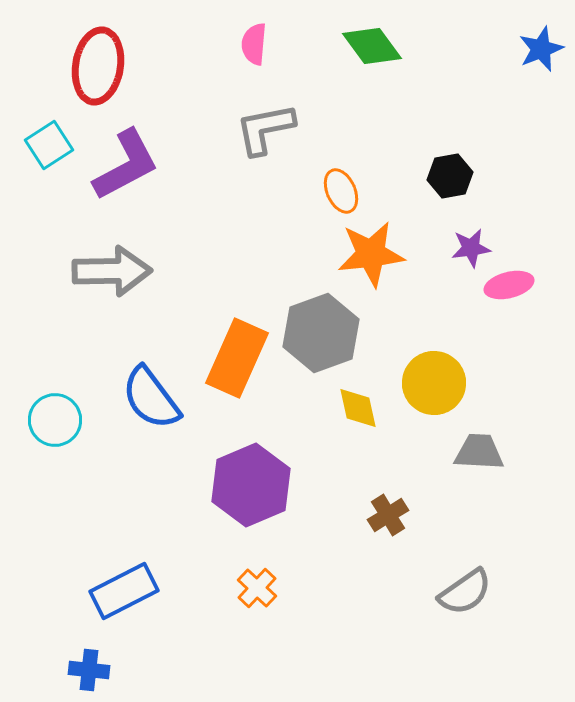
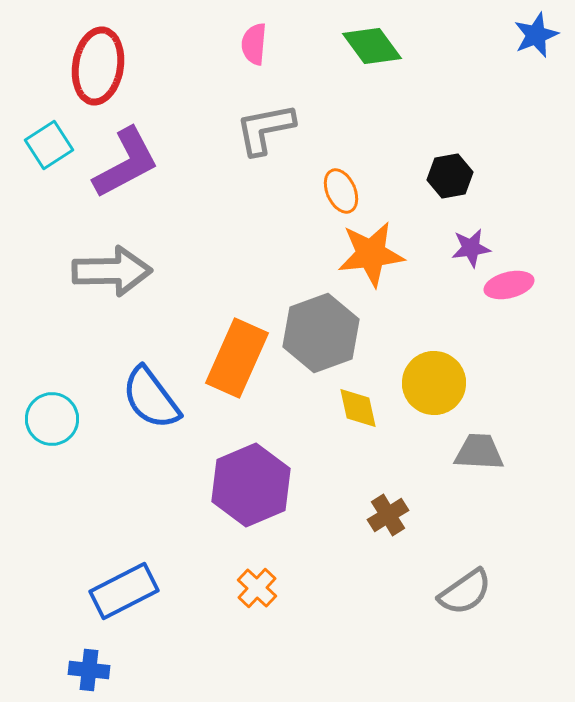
blue star: moved 5 px left, 14 px up
purple L-shape: moved 2 px up
cyan circle: moved 3 px left, 1 px up
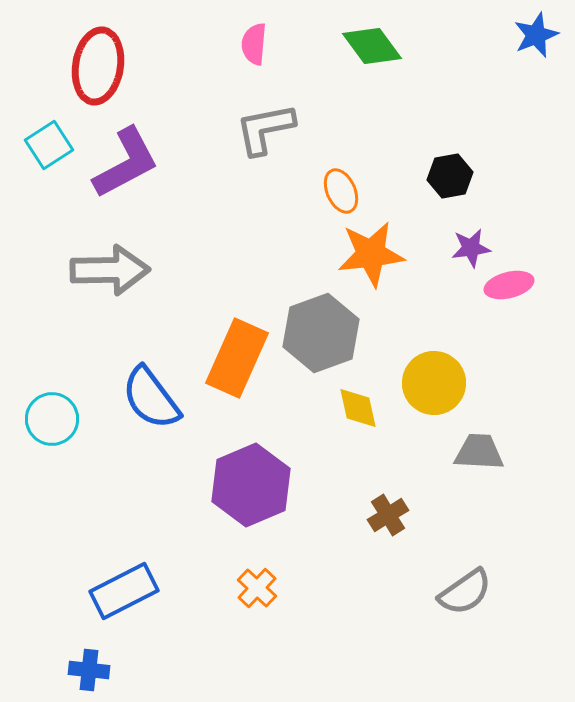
gray arrow: moved 2 px left, 1 px up
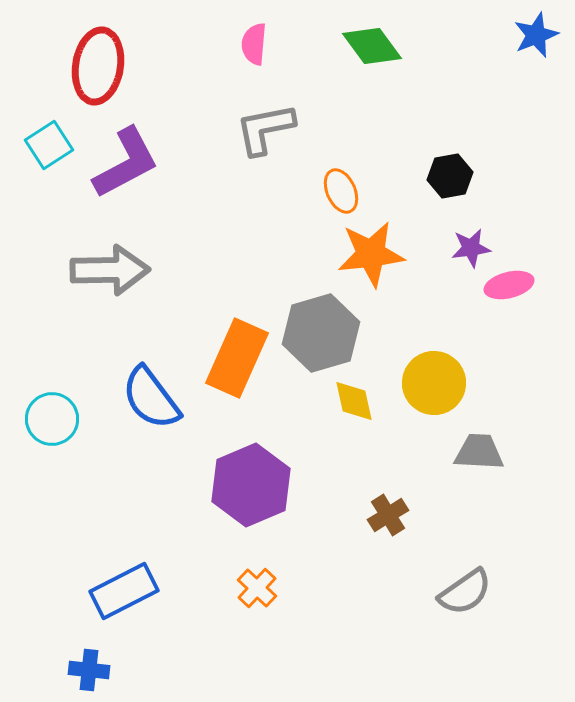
gray hexagon: rotated 4 degrees clockwise
yellow diamond: moved 4 px left, 7 px up
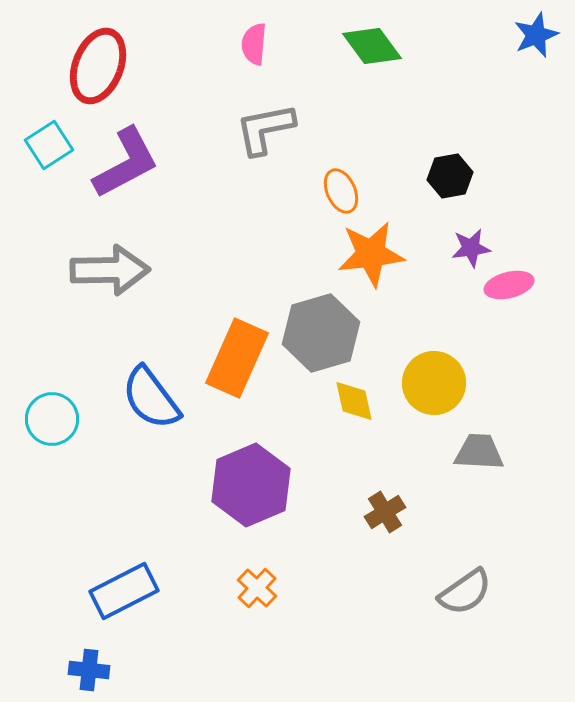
red ellipse: rotated 12 degrees clockwise
brown cross: moved 3 px left, 3 px up
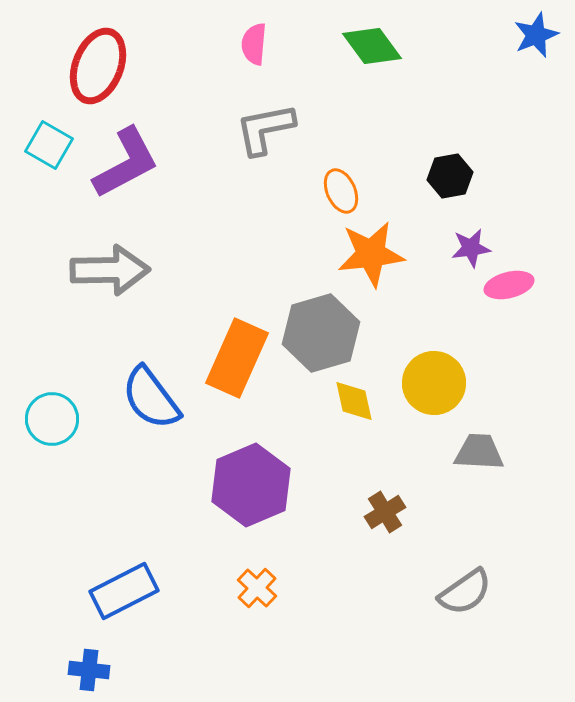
cyan square: rotated 27 degrees counterclockwise
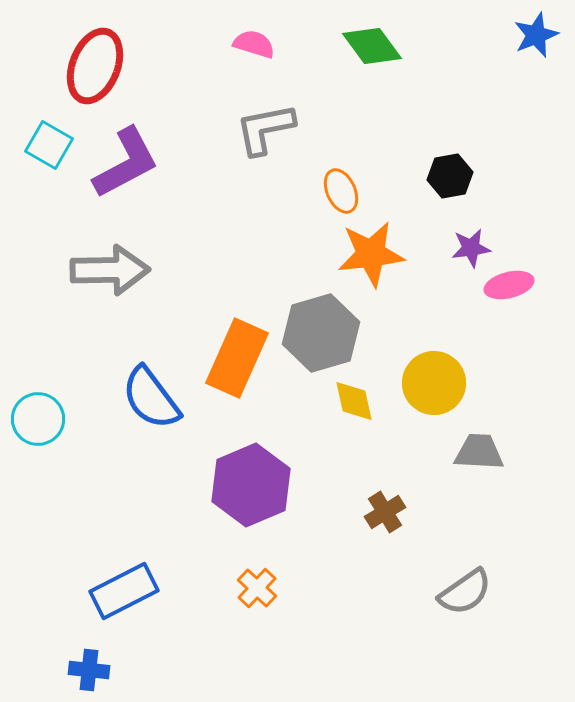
pink semicircle: rotated 102 degrees clockwise
red ellipse: moved 3 px left
cyan circle: moved 14 px left
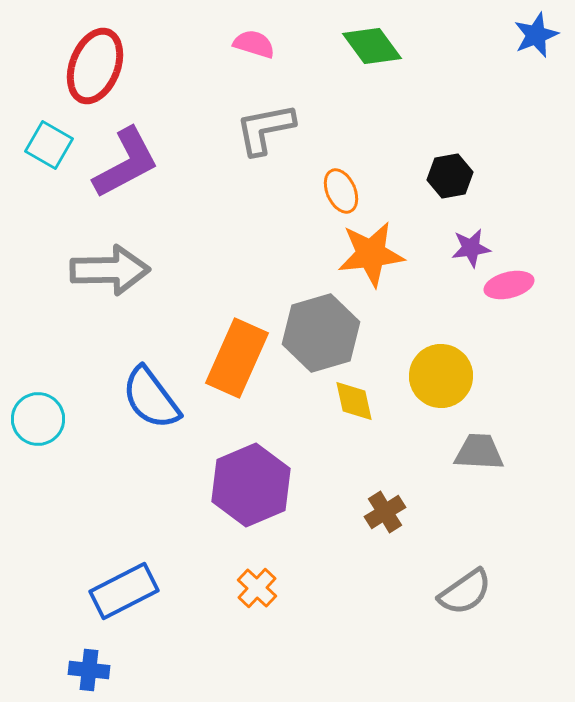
yellow circle: moved 7 px right, 7 px up
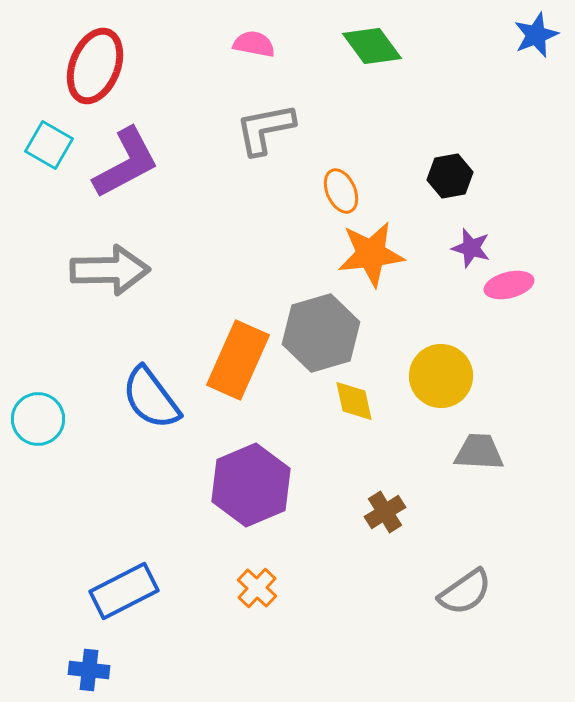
pink semicircle: rotated 6 degrees counterclockwise
purple star: rotated 24 degrees clockwise
orange rectangle: moved 1 px right, 2 px down
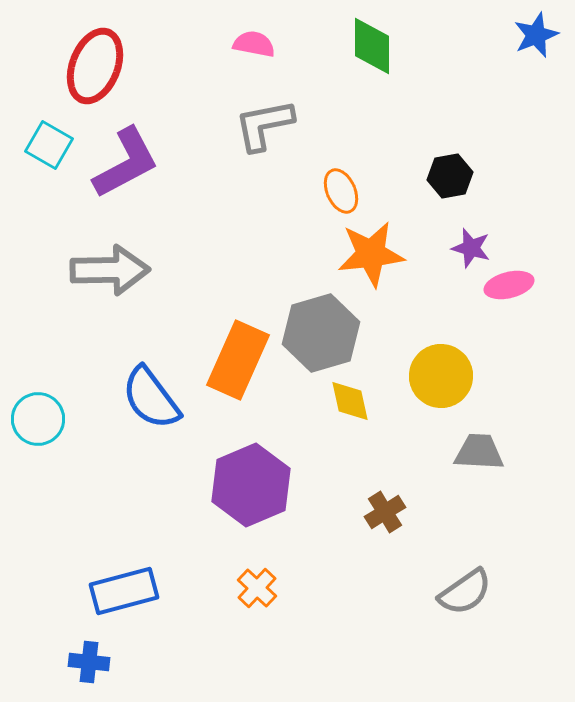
green diamond: rotated 36 degrees clockwise
gray L-shape: moved 1 px left, 4 px up
yellow diamond: moved 4 px left
blue rectangle: rotated 12 degrees clockwise
blue cross: moved 8 px up
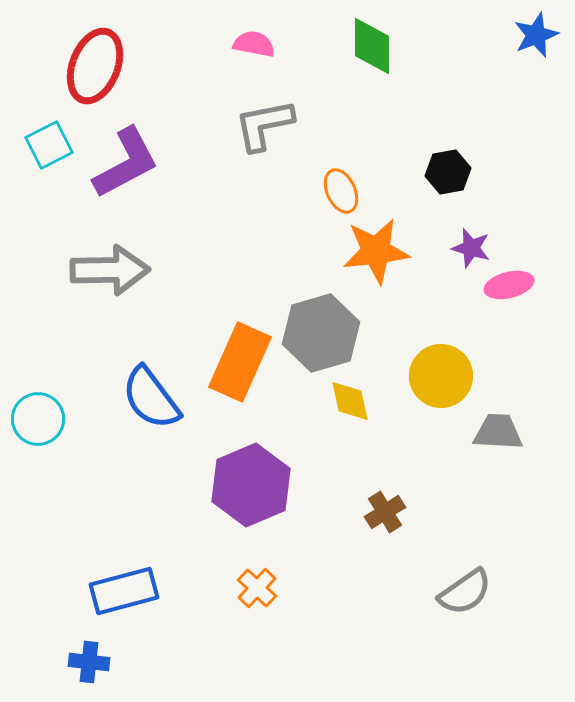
cyan square: rotated 33 degrees clockwise
black hexagon: moved 2 px left, 4 px up
orange star: moved 5 px right, 3 px up
orange rectangle: moved 2 px right, 2 px down
gray trapezoid: moved 19 px right, 20 px up
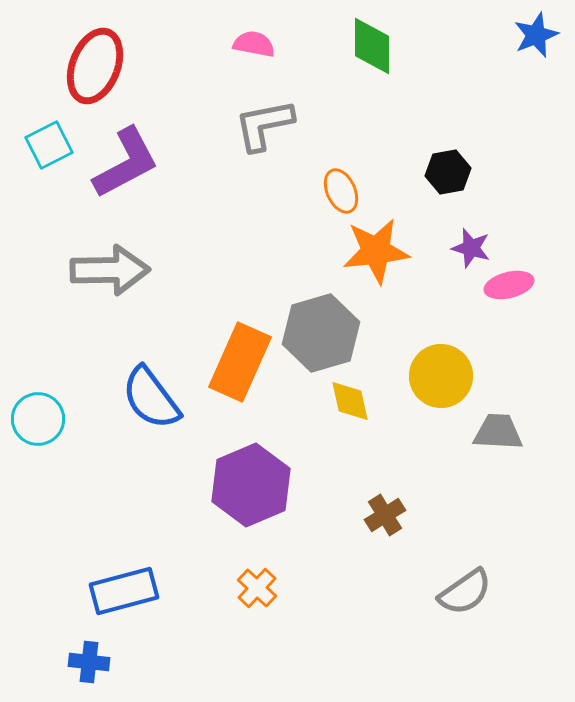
brown cross: moved 3 px down
